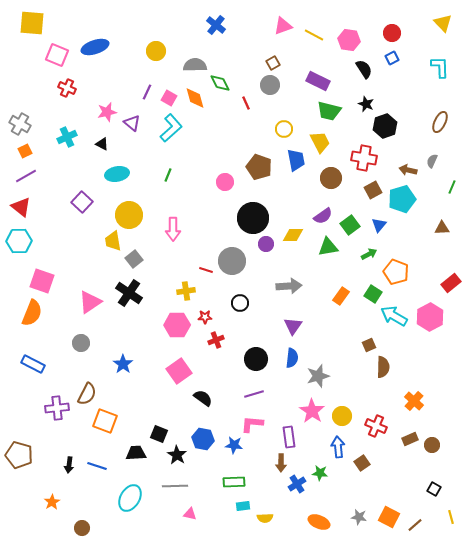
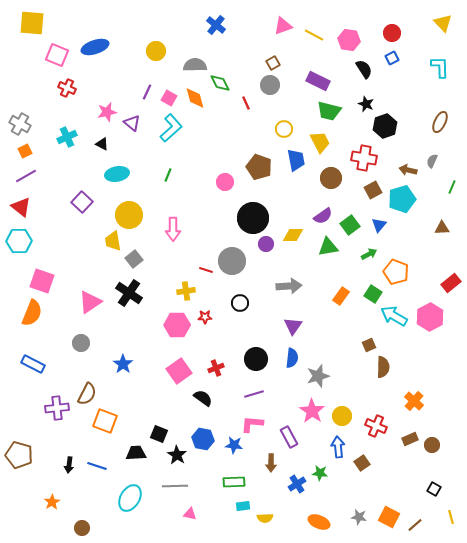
red cross at (216, 340): moved 28 px down
purple rectangle at (289, 437): rotated 20 degrees counterclockwise
brown arrow at (281, 463): moved 10 px left
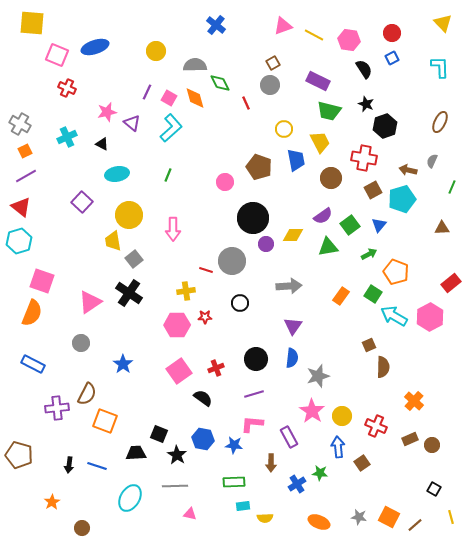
cyan hexagon at (19, 241): rotated 15 degrees counterclockwise
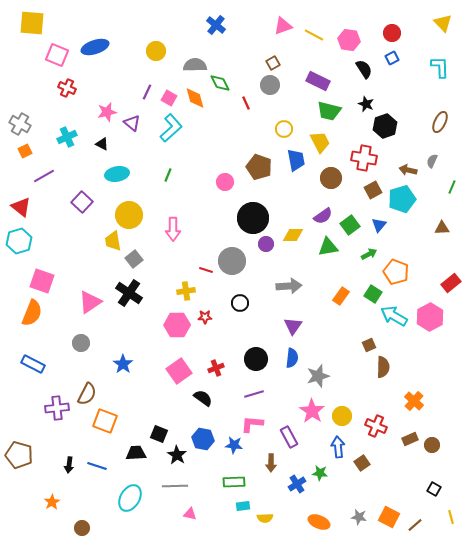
purple line at (26, 176): moved 18 px right
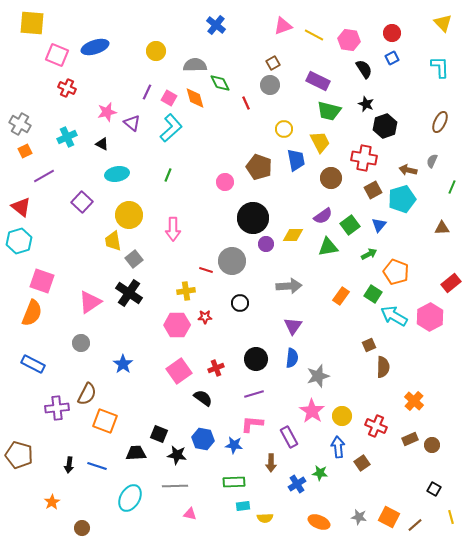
black star at (177, 455): rotated 24 degrees counterclockwise
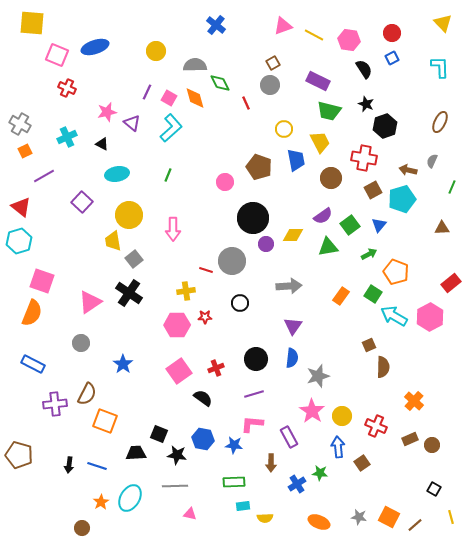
purple cross at (57, 408): moved 2 px left, 4 px up
orange star at (52, 502): moved 49 px right
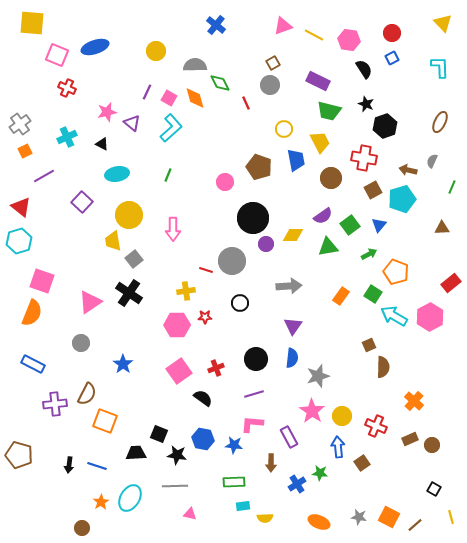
gray cross at (20, 124): rotated 25 degrees clockwise
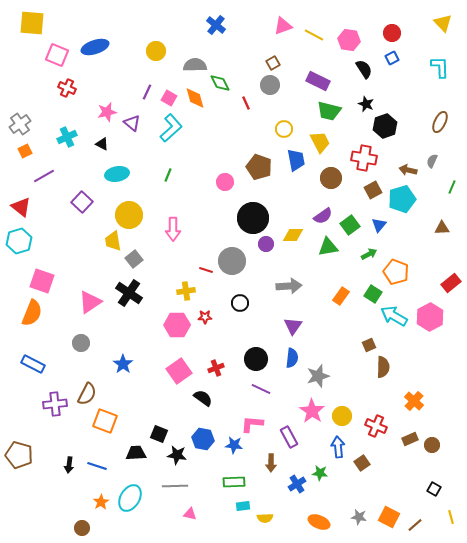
purple line at (254, 394): moved 7 px right, 5 px up; rotated 42 degrees clockwise
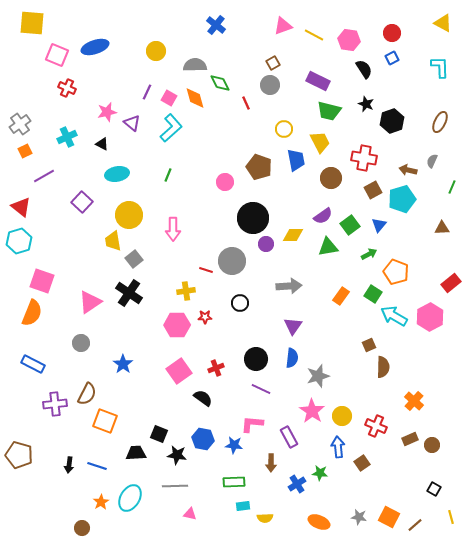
yellow triangle at (443, 23): rotated 18 degrees counterclockwise
black hexagon at (385, 126): moved 7 px right, 5 px up
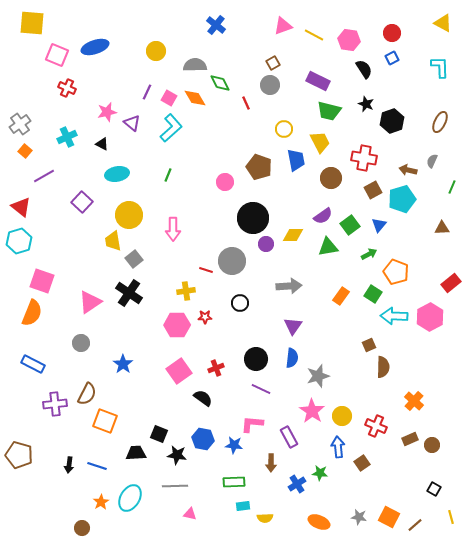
orange diamond at (195, 98): rotated 15 degrees counterclockwise
orange square at (25, 151): rotated 24 degrees counterclockwise
cyan arrow at (394, 316): rotated 28 degrees counterclockwise
